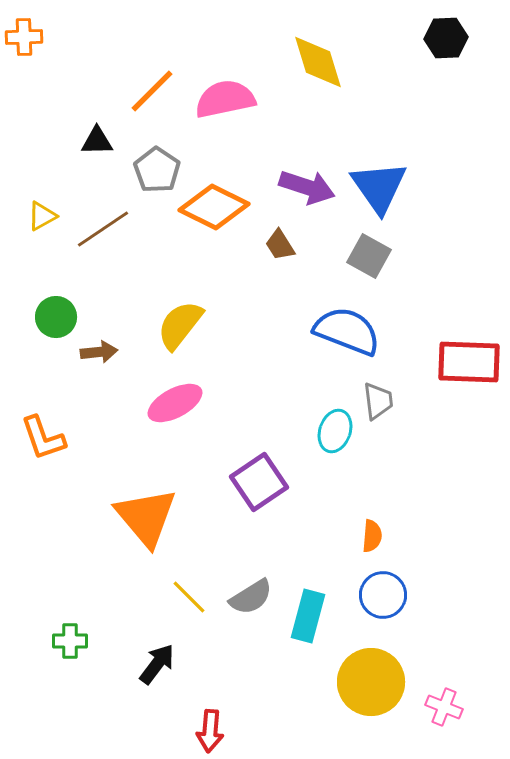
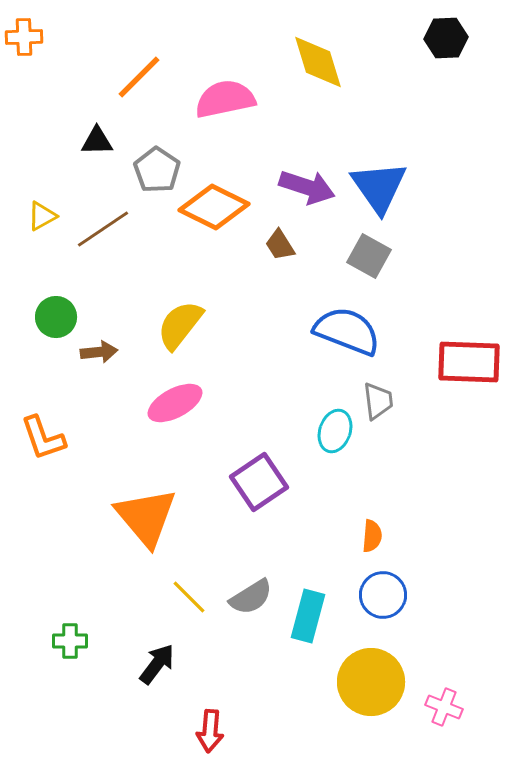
orange line: moved 13 px left, 14 px up
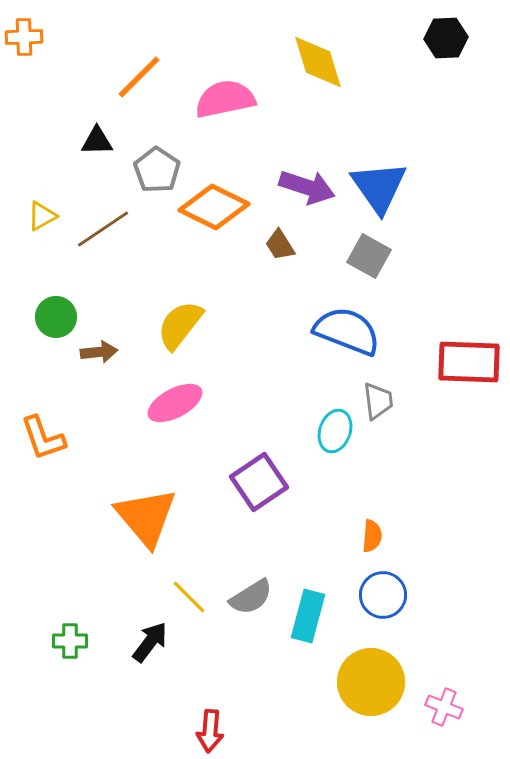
black arrow: moved 7 px left, 22 px up
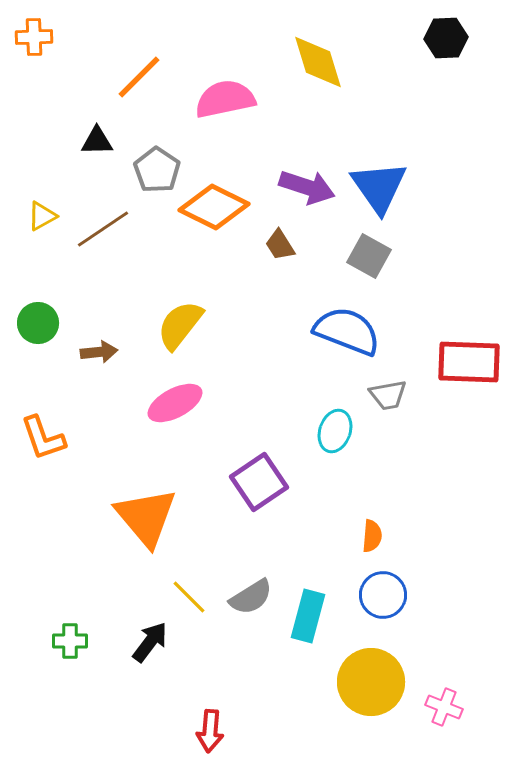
orange cross: moved 10 px right
green circle: moved 18 px left, 6 px down
gray trapezoid: moved 10 px right, 6 px up; rotated 87 degrees clockwise
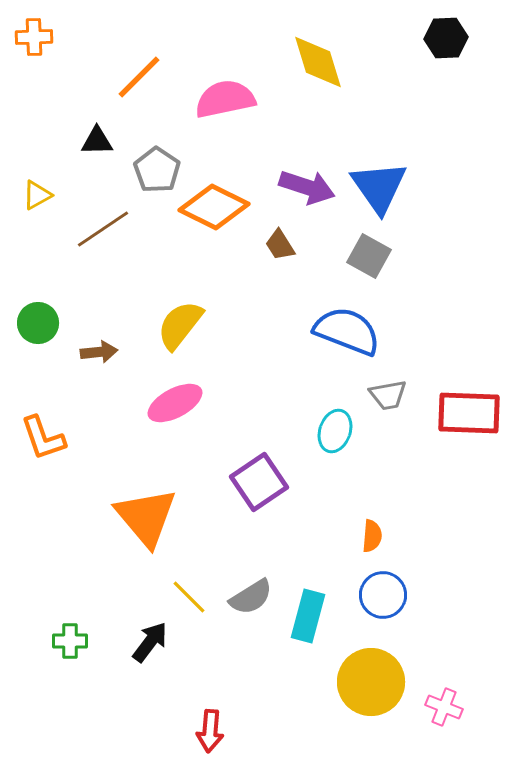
yellow triangle: moved 5 px left, 21 px up
red rectangle: moved 51 px down
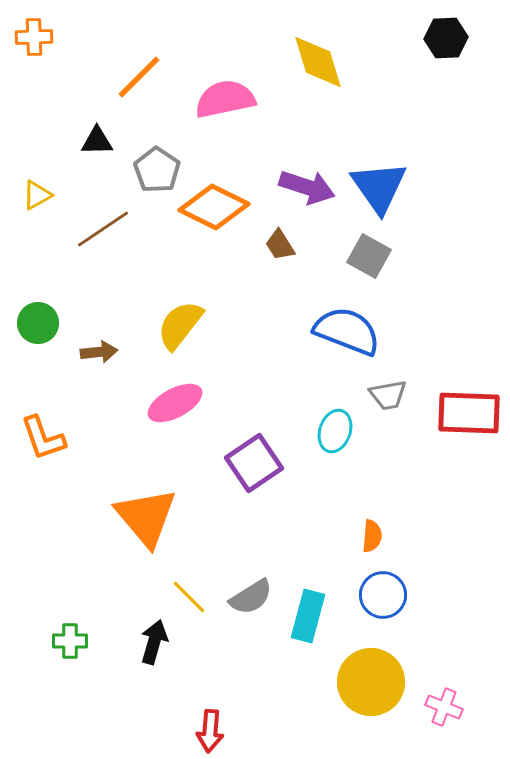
purple square: moved 5 px left, 19 px up
black arrow: moved 4 px right; rotated 21 degrees counterclockwise
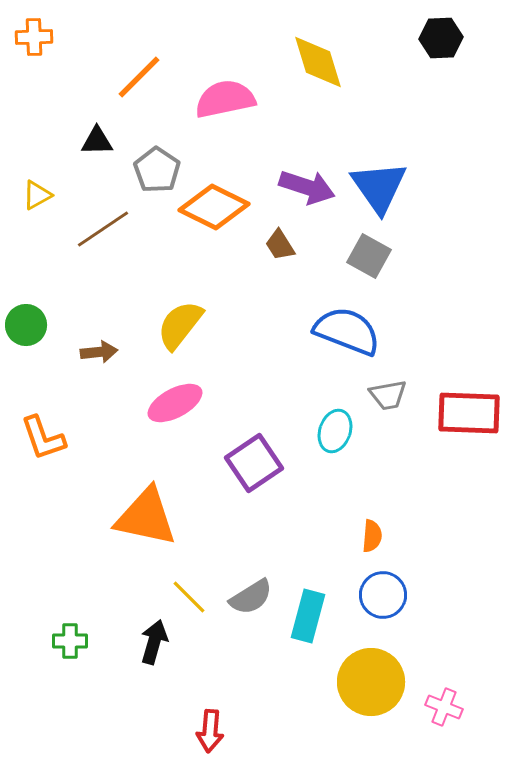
black hexagon: moved 5 px left
green circle: moved 12 px left, 2 px down
orange triangle: rotated 38 degrees counterclockwise
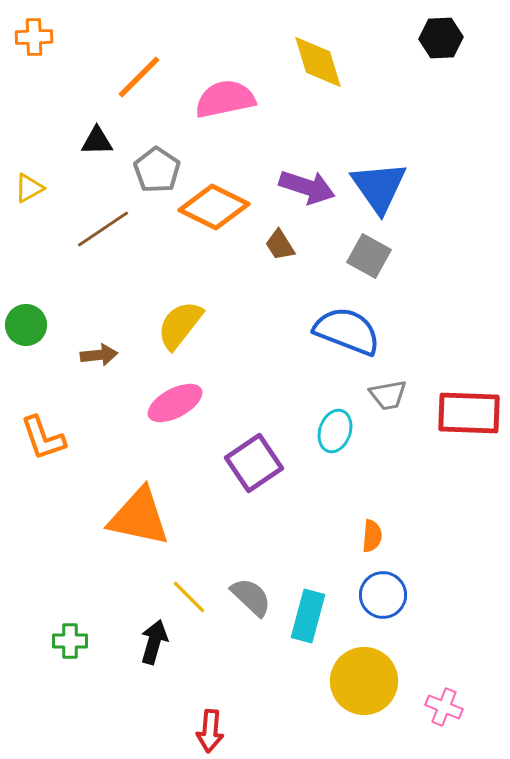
yellow triangle: moved 8 px left, 7 px up
brown arrow: moved 3 px down
orange triangle: moved 7 px left
gray semicircle: rotated 105 degrees counterclockwise
yellow circle: moved 7 px left, 1 px up
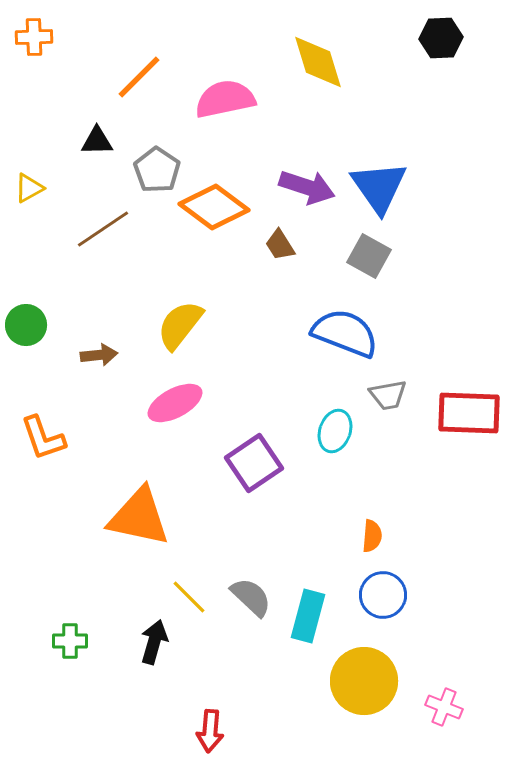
orange diamond: rotated 10 degrees clockwise
blue semicircle: moved 2 px left, 2 px down
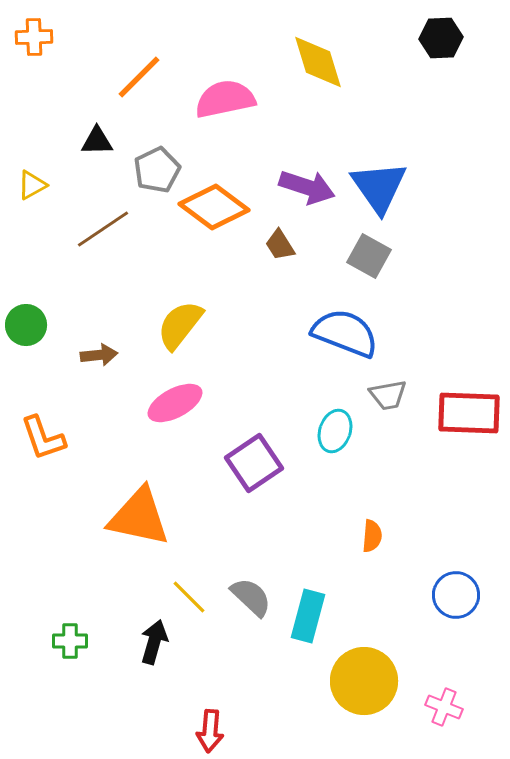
gray pentagon: rotated 12 degrees clockwise
yellow triangle: moved 3 px right, 3 px up
blue circle: moved 73 px right
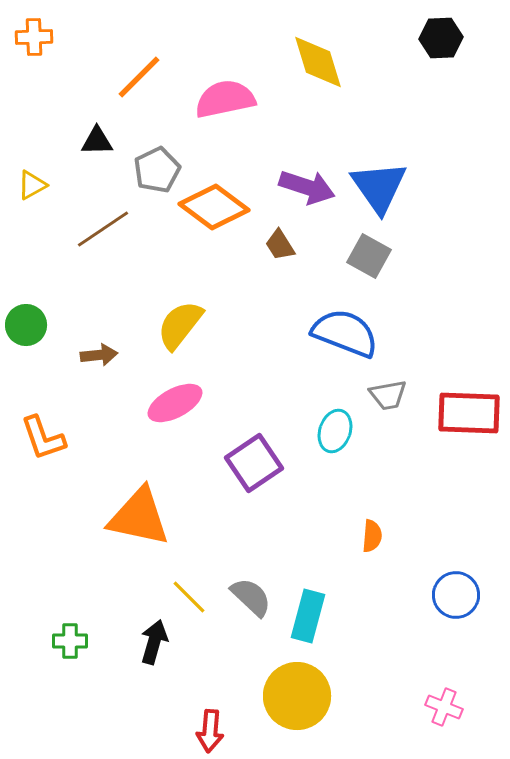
yellow circle: moved 67 px left, 15 px down
